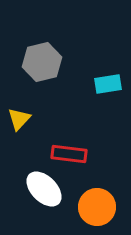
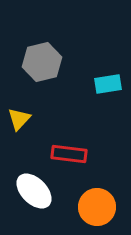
white ellipse: moved 10 px left, 2 px down
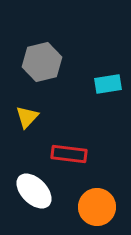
yellow triangle: moved 8 px right, 2 px up
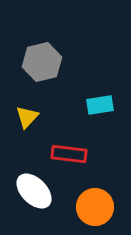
cyan rectangle: moved 8 px left, 21 px down
orange circle: moved 2 px left
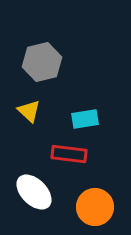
cyan rectangle: moved 15 px left, 14 px down
yellow triangle: moved 2 px right, 6 px up; rotated 30 degrees counterclockwise
white ellipse: moved 1 px down
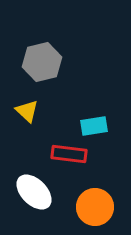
yellow triangle: moved 2 px left
cyan rectangle: moved 9 px right, 7 px down
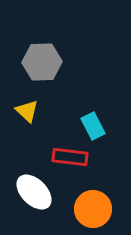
gray hexagon: rotated 12 degrees clockwise
cyan rectangle: moved 1 px left; rotated 72 degrees clockwise
red rectangle: moved 1 px right, 3 px down
orange circle: moved 2 px left, 2 px down
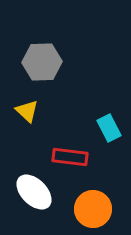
cyan rectangle: moved 16 px right, 2 px down
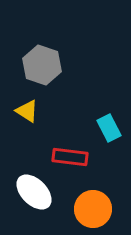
gray hexagon: moved 3 px down; rotated 21 degrees clockwise
yellow triangle: rotated 10 degrees counterclockwise
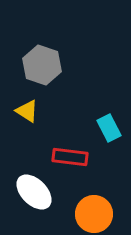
orange circle: moved 1 px right, 5 px down
